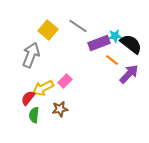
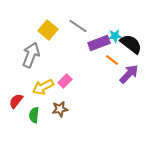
yellow arrow: moved 1 px up
red semicircle: moved 12 px left, 3 px down
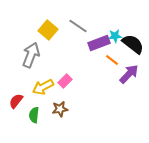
black semicircle: moved 2 px right
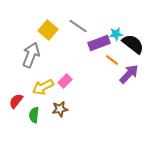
cyan star: moved 1 px right, 2 px up
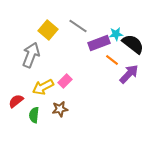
red semicircle: rotated 14 degrees clockwise
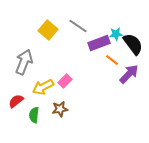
black semicircle: rotated 15 degrees clockwise
gray arrow: moved 7 px left, 7 px down
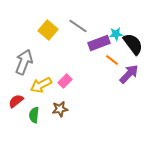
yellow arrow: moved 2 px left, 2 px up
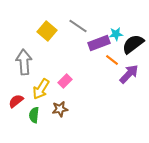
yellow square: moved 1 px left, 1 px down
black semicircle: rotated 90 degrees counterclockwise
gray arrow: rotated 25 degrees counterclockwise
yellow arrow: moved 4 px down; rotated 30 degrees counterclockwise
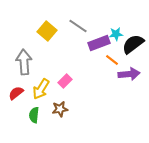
purple arrow: rotated 40 degrees clockwise
red semicircle: moved 8 px up
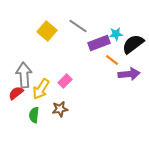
gray arrow: moved 13 px down
